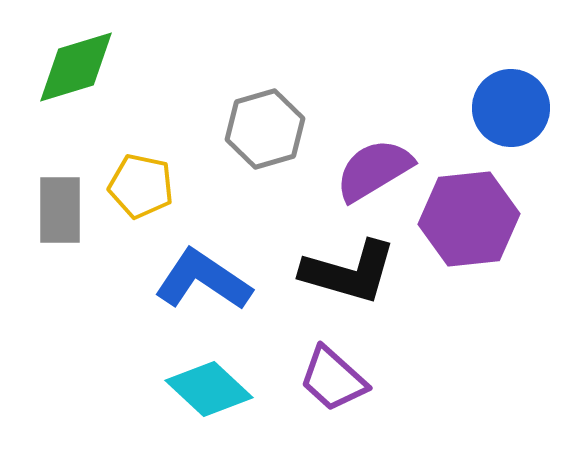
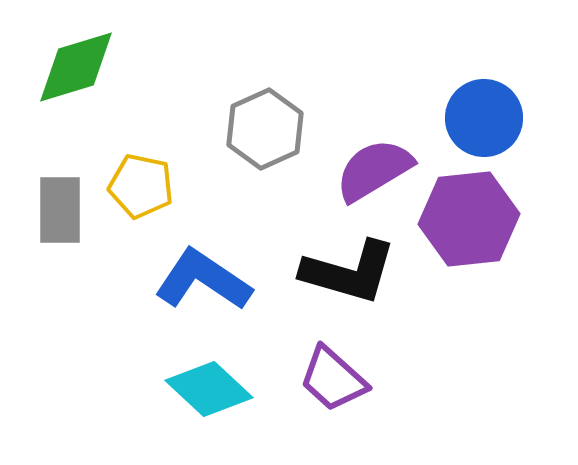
blue circle: moved 27 px left, 10 px down
gray hexagon: rotated 8 degrees counterclockwise
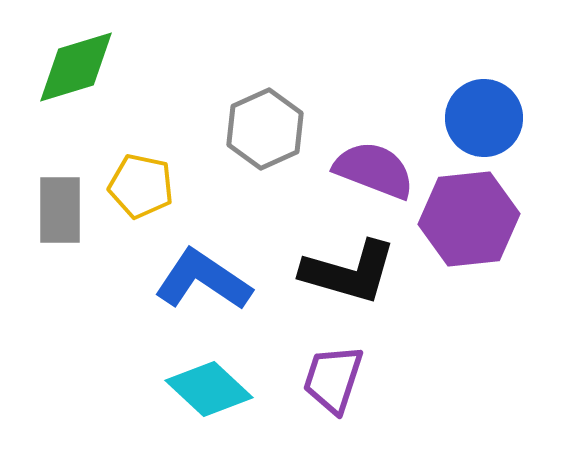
purple semicircle: rotated 52 degrees clockwise
purple trapezoid: rotated 66 degrees clockwise
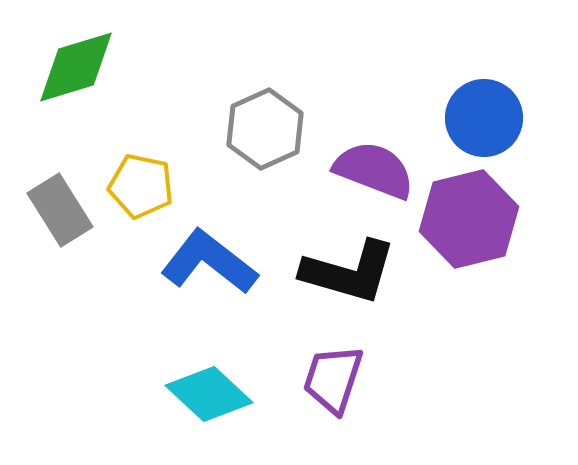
gray rectangle: rotated 32 degrees counterclockwise
purple hexagon: rotated 8 degrees counterclockwise
blue L-shape: moved 6 px right, 18 px up; rotated 4 degrees clockwise
cyan diamond: moved 5 px down
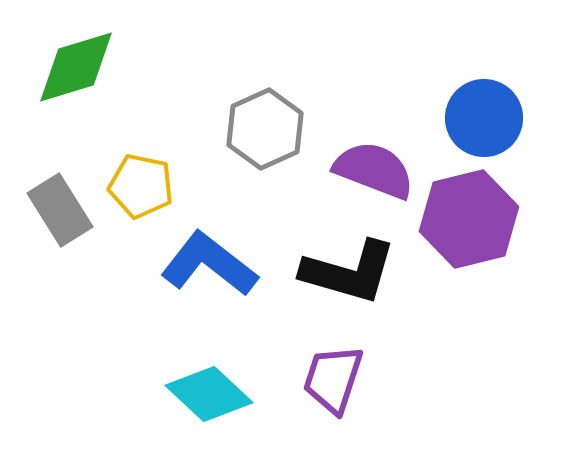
blue L-shape: moved 2 px down
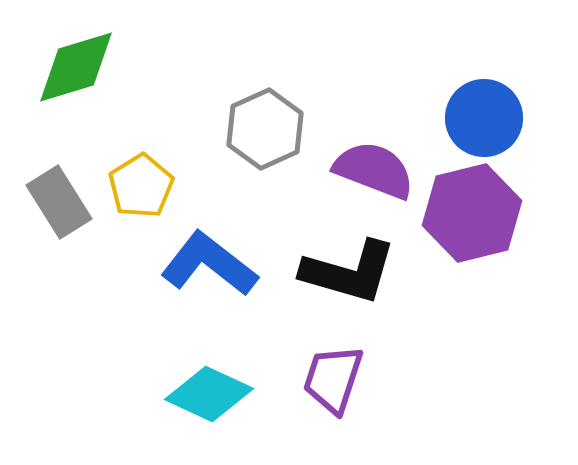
yellow pentagon: rotated 28 degrees clockwise
gray rectangle: moved 1 px left, 8 px up
purple hexagon: moved 3 px right, 6 px up
cyan diamond: rotated 18 degrees counterclockwise
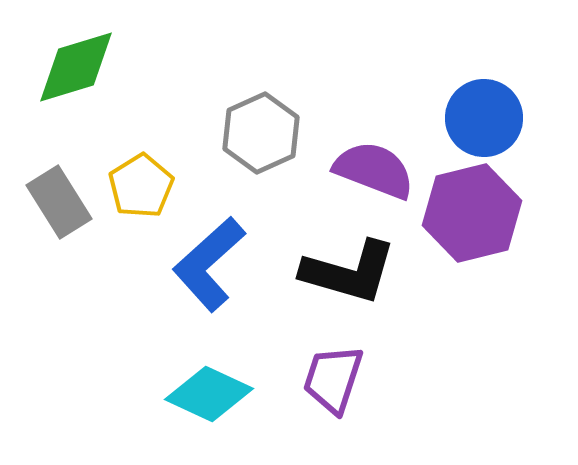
gray hexagon: moved 4 px left, 4 px down
blue L-shape: rotated 80 degrees counterclockwise
